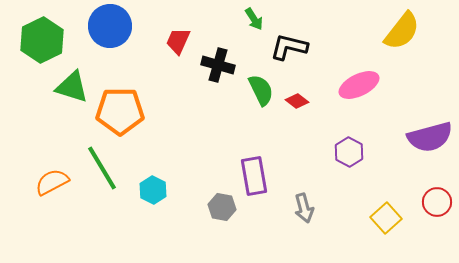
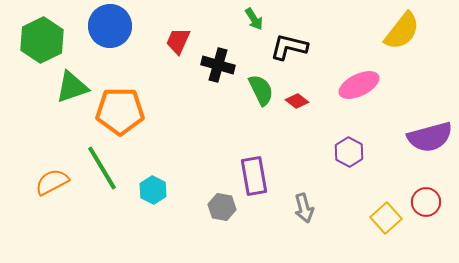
green triangle: rotated 36 degrees counterclockwise
red circle: moved 11 px left
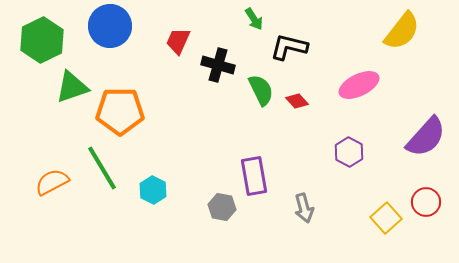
red diamond: rotated 10 degrees clockwise
purple semicircle: moved 4 px left; rotated 33 degrees counterclockwise
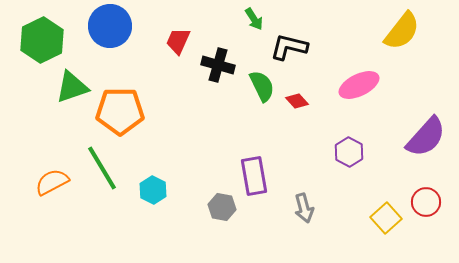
green semicircle: moved 1 px right, 4 px up
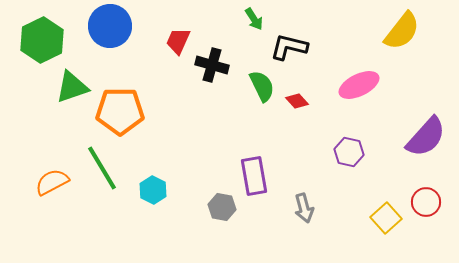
black cross: moved 6 px left
purple hexagon: rotated 16 degrees counterclockwise
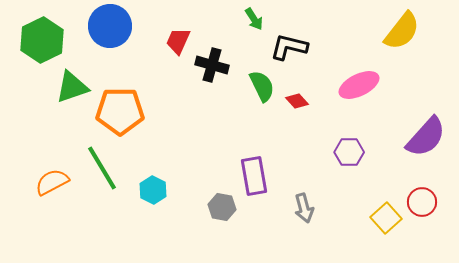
purple hexagon: rotated 12 degrees counterclockwise
red circle: moved 4 px left
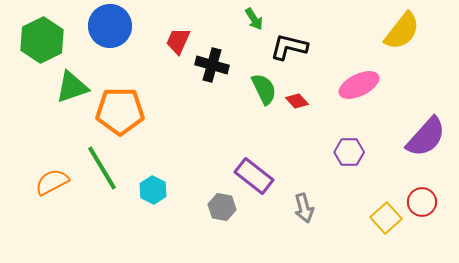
green semicircle: moved 2 px right, 3 px down
purple rectangle: rotated 42 degrees counterclockwise
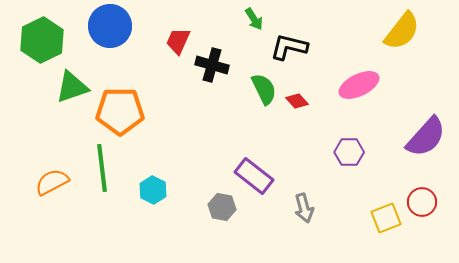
green line: rotated 24 degrees clockwise
yellow square: rotated 20 degrees clockwise
